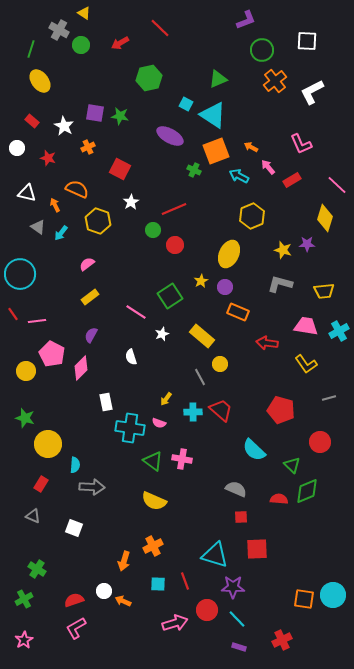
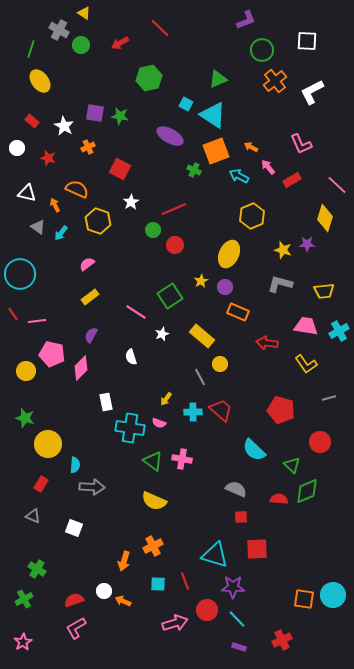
pink pentagon at (52, 354): rotated 15 degrees counterclockwise
pink star at (24, 640): moved 1 px left, 2 px down
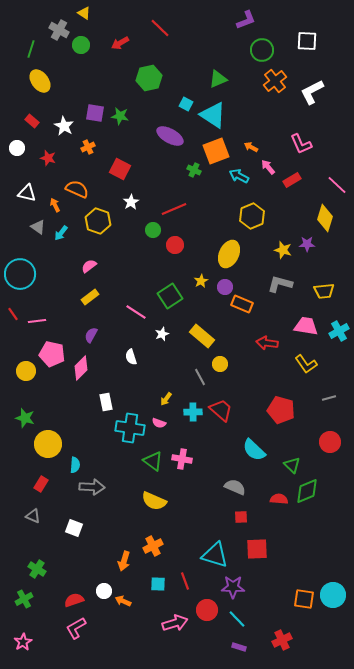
pink semicircle at (87, 264): moved 2 px right, 2 px down
orange rectangle at (238, 312): moved 4 px right, 8 px up
red circle at (320, 442): moved 10 px right
gray semicircle at (236, 489): moved 1 px left, 2 px up
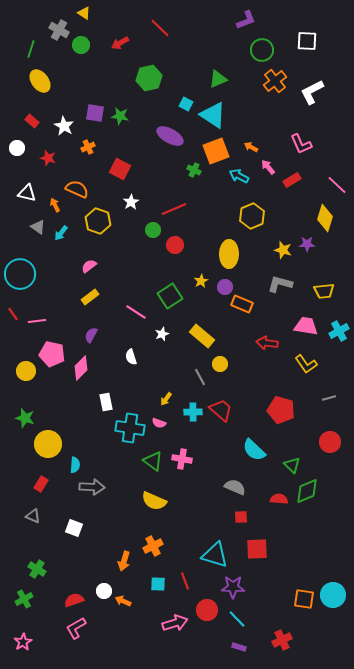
yellow ellipse at (229, 254): rotated 24 degrees counterclockwise
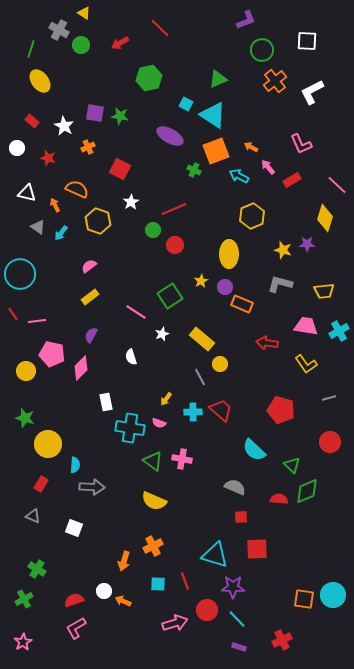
yellow rectangle at (202, 336): moved 3 px down
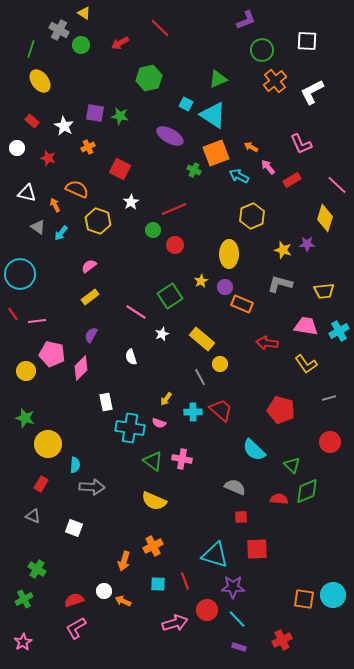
orange square at (216, 151): moved 2 px down
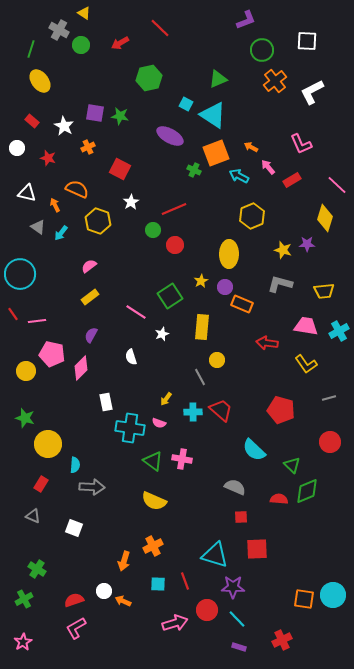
yellow rectangle at (202, 339): moved 12 px up; rotated 55 degrees clockwise
yellow circle at (220, 364): moved 3 px left, 4 px up
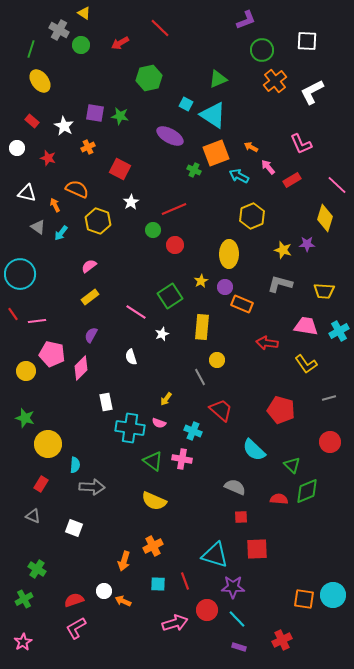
yellow trapezoid at (324, 291): rotated 10 degrees clockwise
cyan cross at (193, 412): moved 19 px down; rotated 24 degrees clockwise
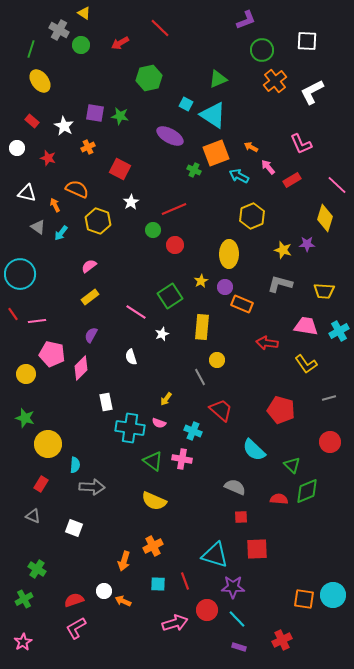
yellow circle at (26, 371): moved 3 px down
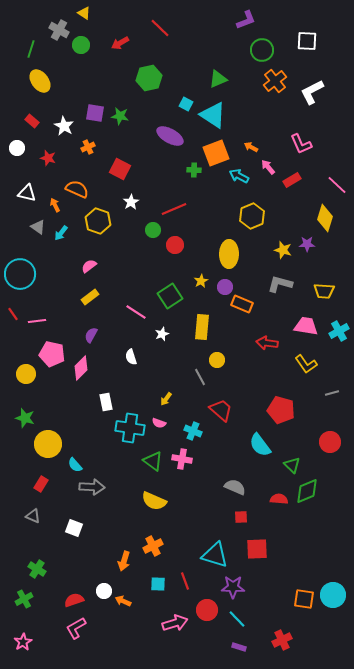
green cross at (194, 170): rotated 24 degrees counterclockwise
gray line at (329, 398): moved 3 px right, 5 px up
cyan semicircle at (254, 450): moved 6 px right, 5 px up; rotated 10 degrees clockwise
cyan semicircle at (75, 465): rotated 133 degrees clockwise
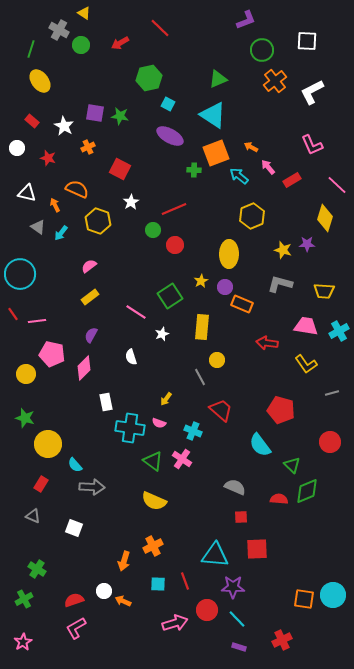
cyan square at (186, 104): moved 18 px left
pink L-shape at (301, 144): moved 11 px right, 1 px down
cyan arrow at (239, 176): rotated 12 degrees clockwise
pink diamond at (81, 368): moved 3 px right
pink cross at (182, 459): rotated 24 degrees clockwise
cyan triangle at (215, 555): rotated 12 degrees counterclockwise
